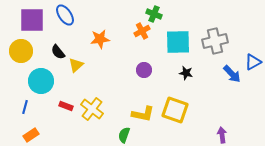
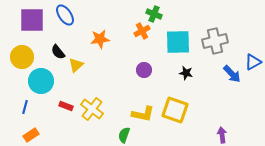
yellow circle: moved 1 px right, 6 px down
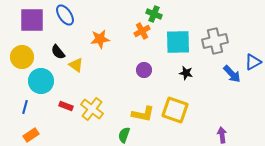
yellow triangle: rotated 42 degrees counterclockwise
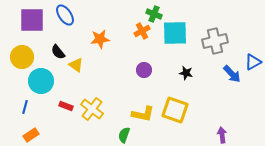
cyan square: moved 3 px left, 9 px up
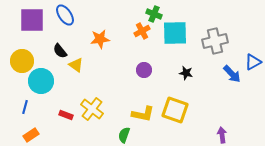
black semicircle: moved 2 px right, 1 px up
yellow circle: moved 4 px down
red rectangle: moved 9 px down
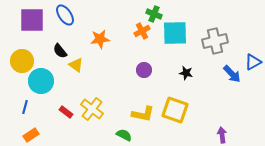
red rectangle: moved 3 px up; rotated 16 degrees clockwise
green semicircle: rotated 98 degrees clockwise
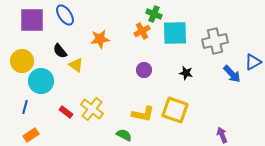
purple arrow: rotated 14 degrees counterclockwise
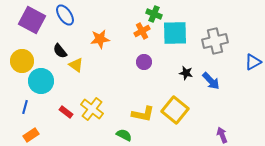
purple square: rotated 28 degrees clockwise
purple circle: moved 8 px up
blue arrow: moved 21 px left, 7 px down
yellow square: rotated 20 degrees clockwise
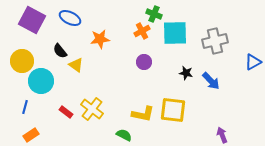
blue ellipse: moved 5 px right, 3 px down; rotated 30 degrees counterclockwise
yellow square: moved 2 px left; rotated 32 degrees counterclockwise
